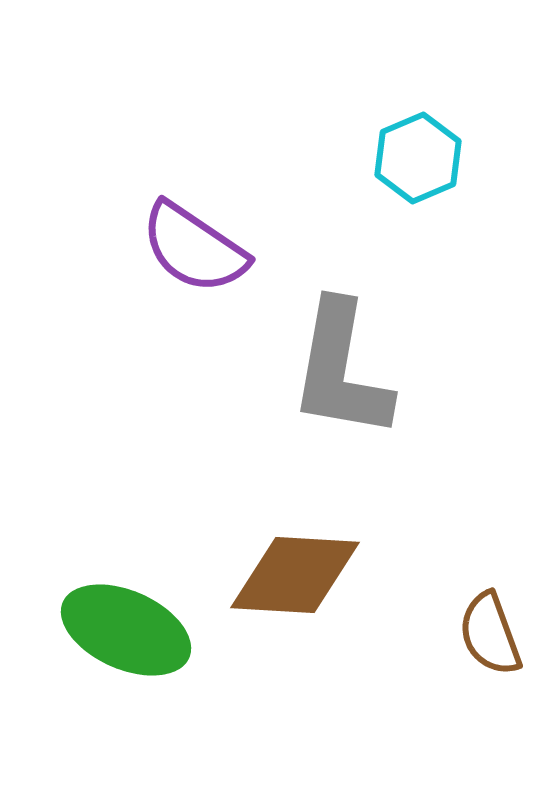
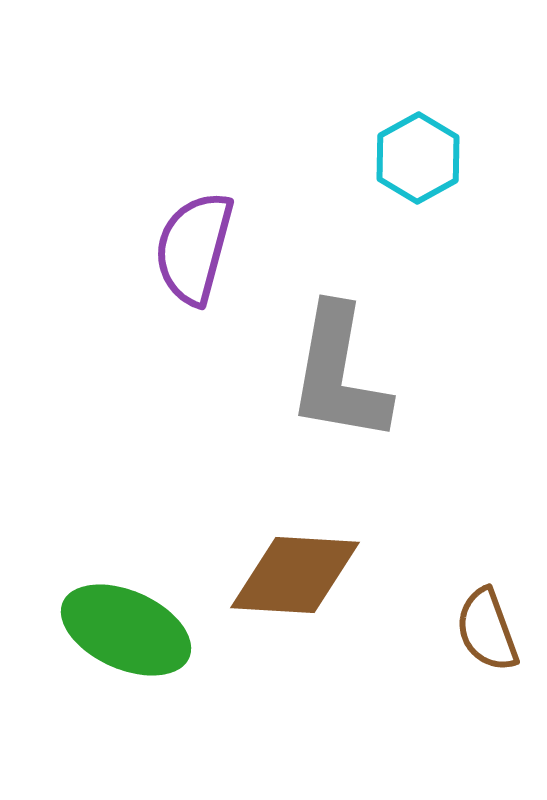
cyan hexagon: rotated 6 degrees counterclockwise
purple semicircle: rotated 71 degrees clockwise
gray L-shape: moved 2 px left, 4 px down
brown semicircle: moved 3 px left, 4 px up
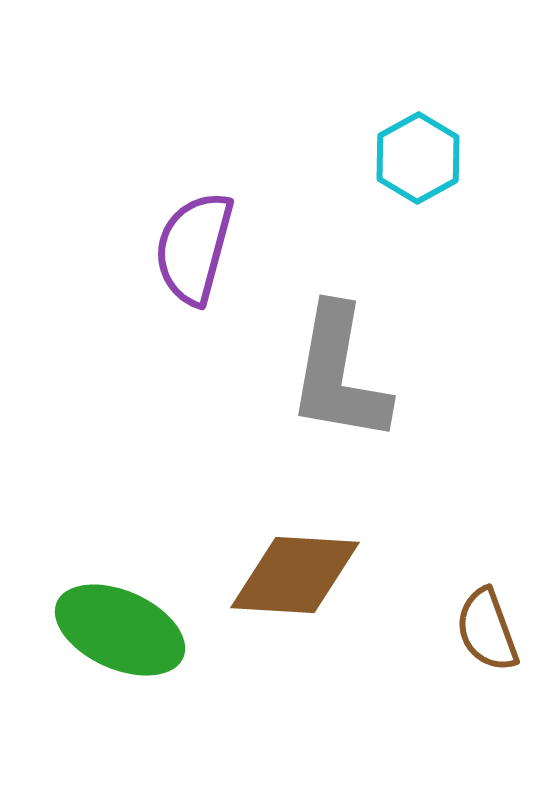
green ellipse: moved 6 px left
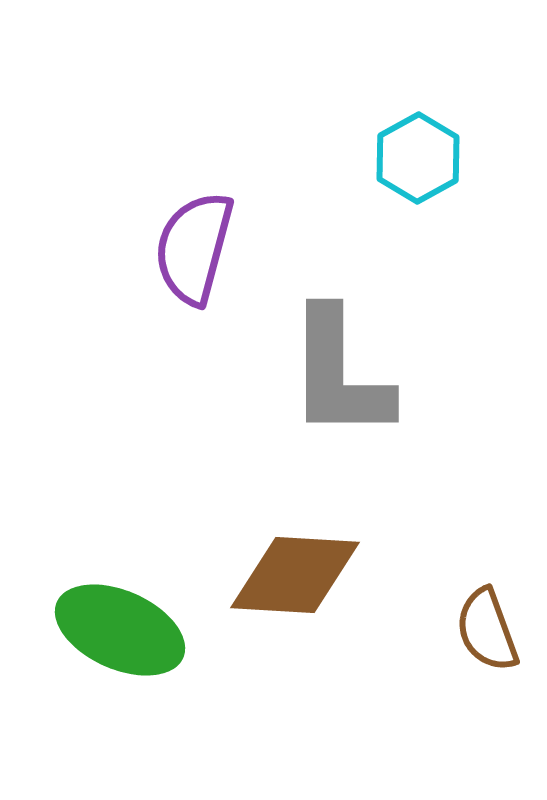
gray L-shape: rotated 10 degrees counterclockwise
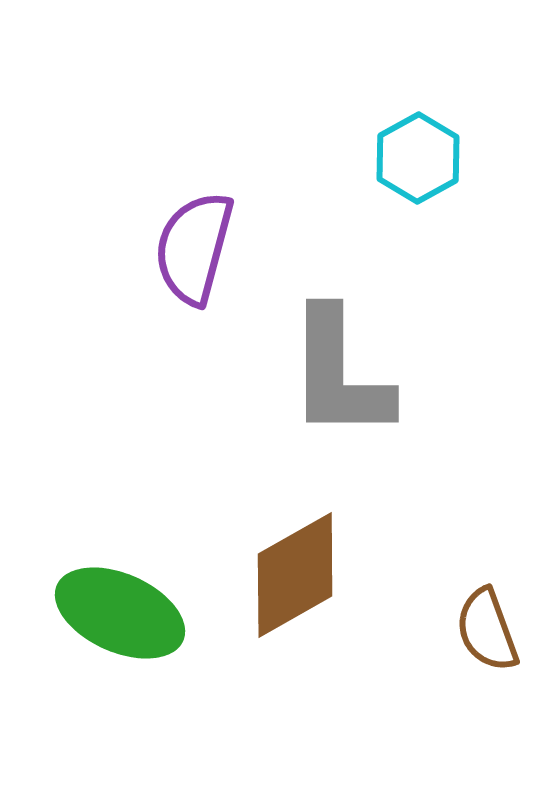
brown diamond: rotated 33 degrees counterclockwise
green ellipse: moved 17 px up
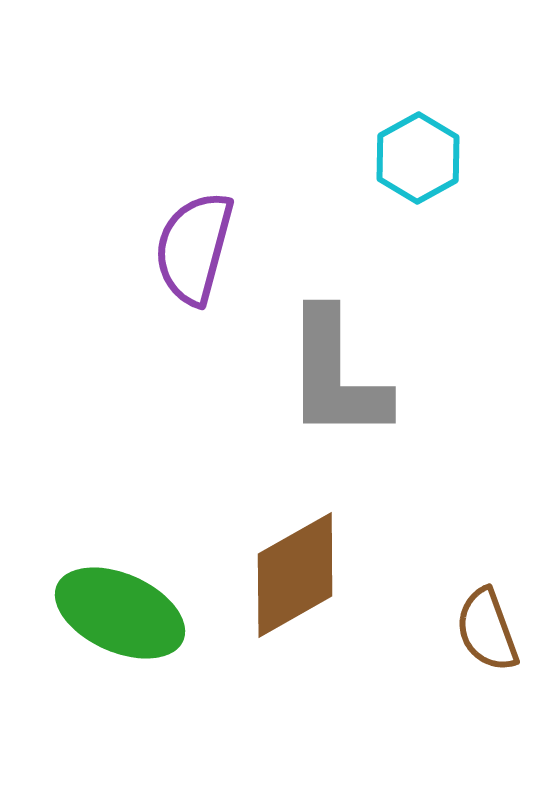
gray L-shape: moved 3 px left, 1 px down
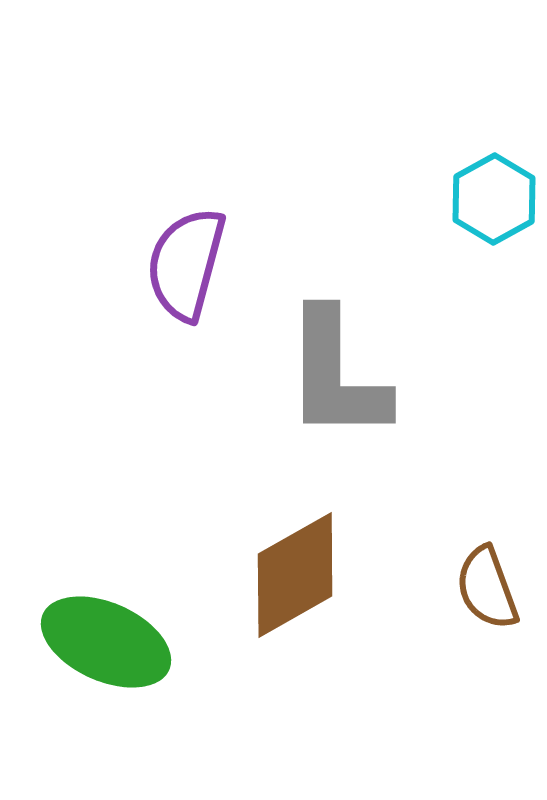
cyan hexagon: moved 76 px right, 41 px down
purple semicircle: moved 8 px left, 16 px down
green ellipse: moved 14 px left, 29 px down
brown semicircle: moved 42 px up
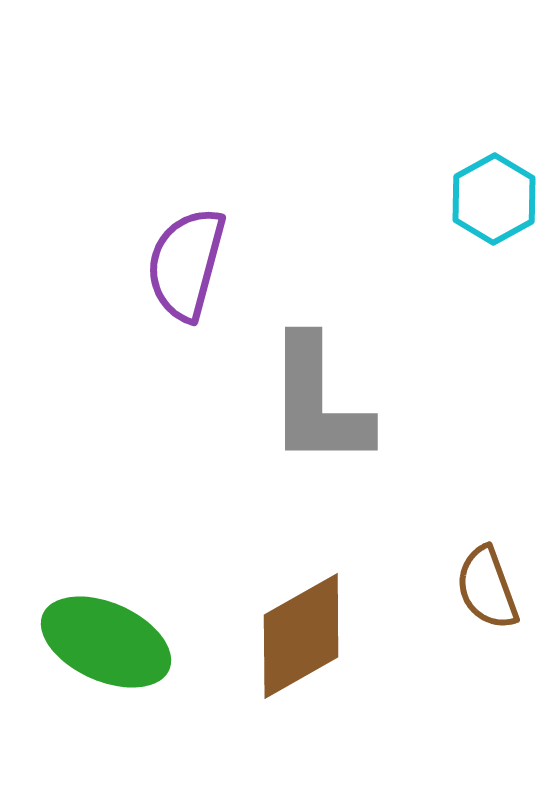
gray L-shape: moved 18 px left, 27 px down
brown diamond: moved 6 px right, 61 px down
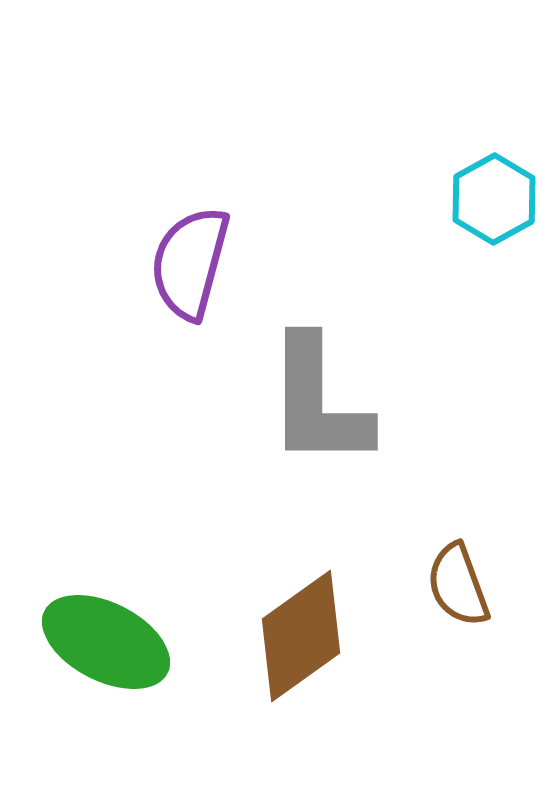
purple semicircle: moved 4 px right, 1 px up
brown semicircle: moved 29 px left, 3 px up
brown diamond: rotated 6 degrees counterclockwise
green ellipse: rotated 3 degrees clockwise
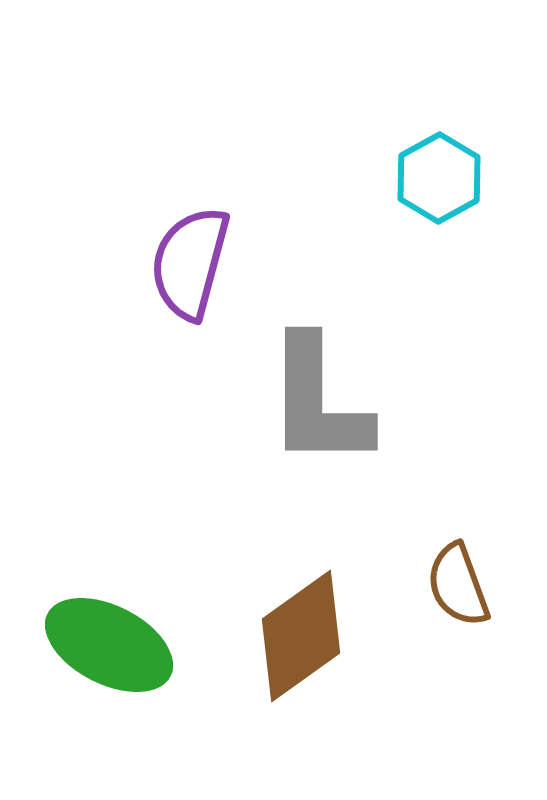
cyan hexagon: moved 55 px left, 21 px up
green ellipse: moved 3 px right, 3 px down
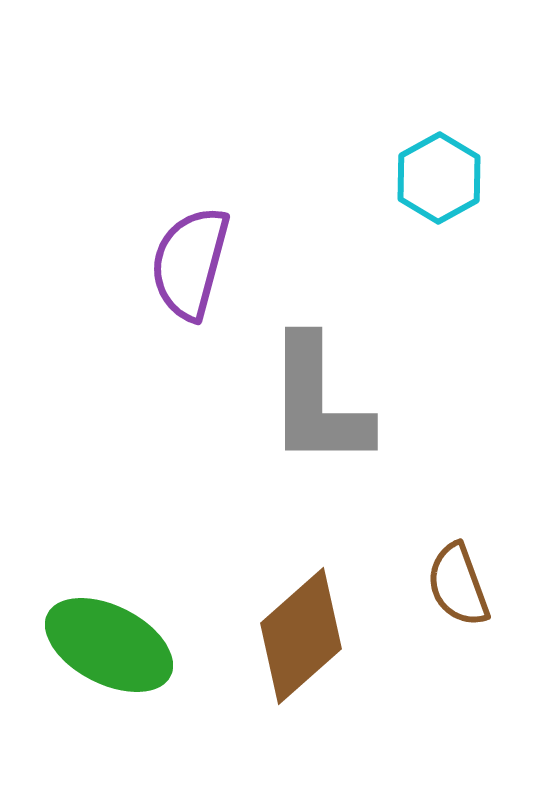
brown diamond: rotated 6 degrees counterclockwise
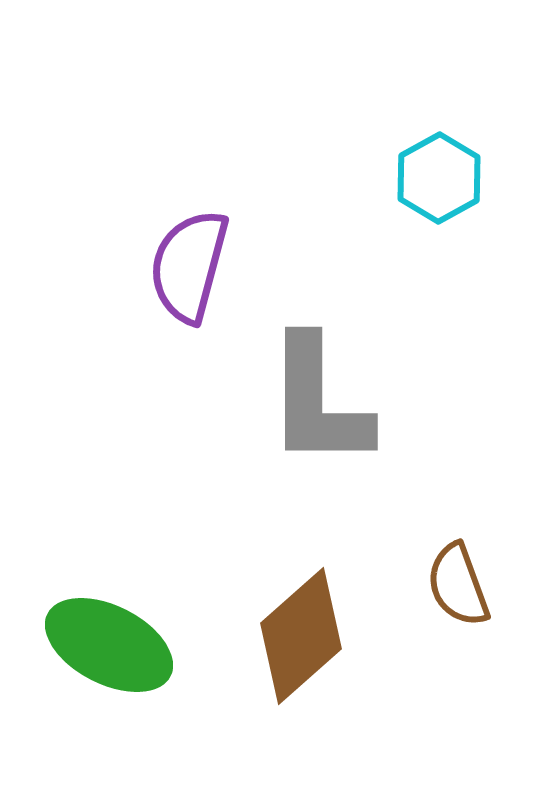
purple semicircle: moved 1 px left, 3 px down
